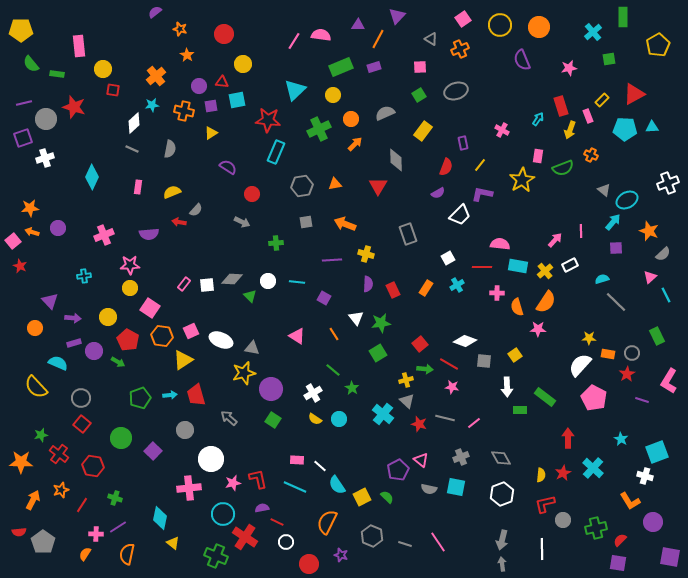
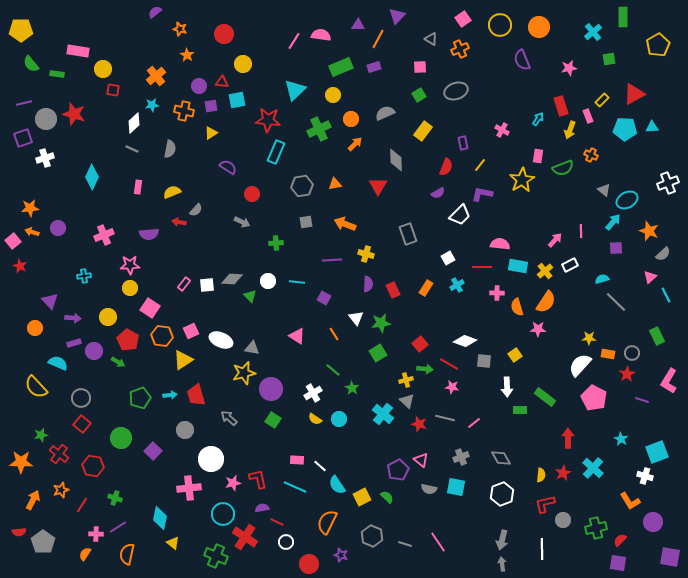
pink rectangle at (79, 46): moved 1 px left, 5 px down; rotated 75 degrees counterclockwise
red star at (74, 107): moved 7 px down
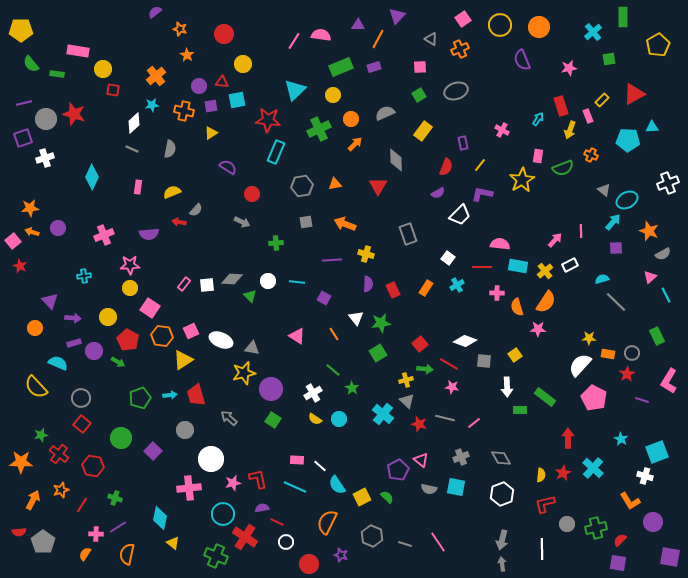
cyan pentagon at (625, 129): moved 3 px right, 11 px down
gray semicircle at (663, 254): rotated 14 degrees clockwise
white square at (448, 258): rotated 24 degrees counterclockwise
gray circle at (563, 520): moved 4 px right, 4 px down
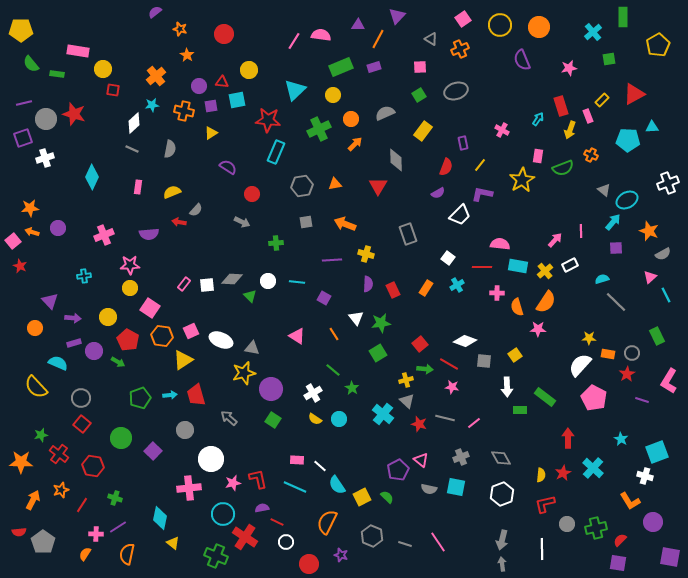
yellow circle at (243, 64): moved 6 px right, 6 px down
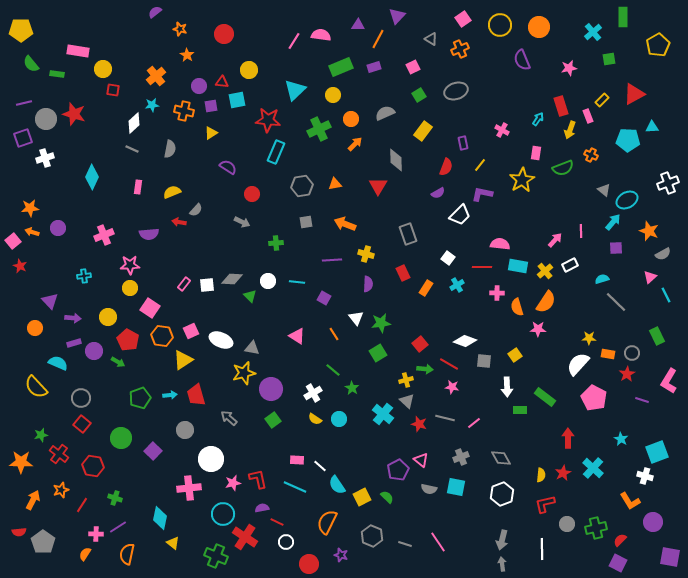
pink square at (420, 67): moved 7 px left; rotated 24 degrees counterclockwise
pink rectangle at (538, 156): moved 2 px left, 3 px up
red rectangle at (393, 290): moved 10 px right, 17 px up
white semicircle at (580, 365): moved 2 px left, 1 px up
green square at (273, 420): rotated 21 degrees clockwise
purple square at (618, 563): rotated 18 degrees clockwise
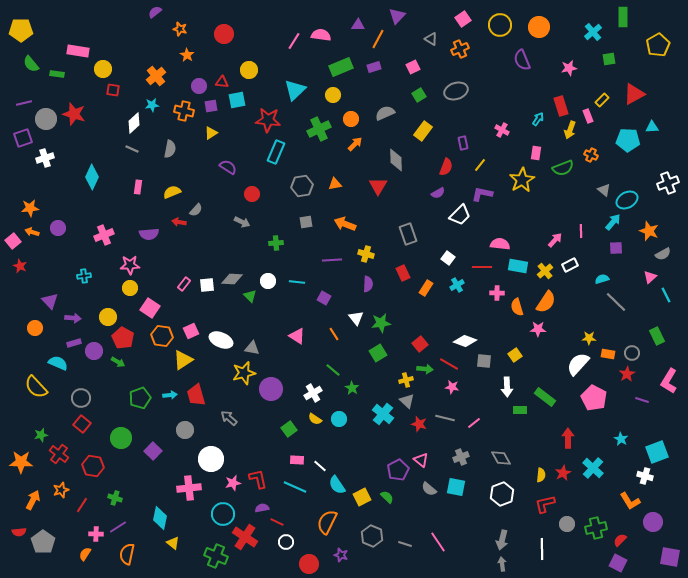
red pentagon at (128, 340): moved 5 px left, 2 px up
green square at (273, 420): moved 16 px right, 9 px down
gray semicircle at (429, 489): rotated 28 degrees clockwise
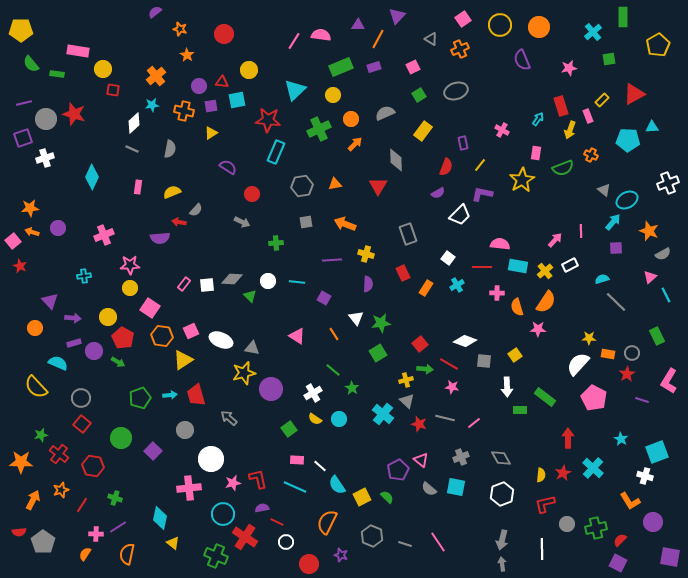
purple semicircle at (149, 234): moved 11 px right, 4 px down
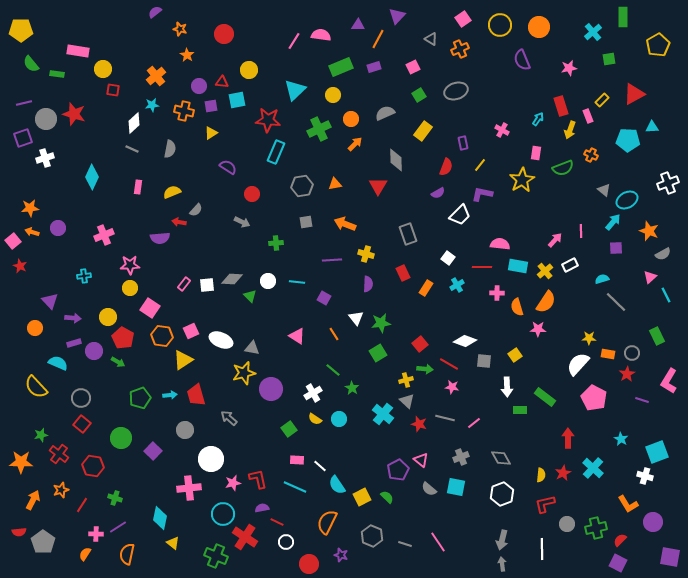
orange L-shape at (630, 501): moved 2 px left, 3 px down
